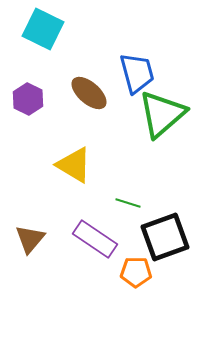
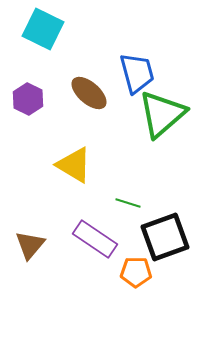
brown triangle: moved 6 px down
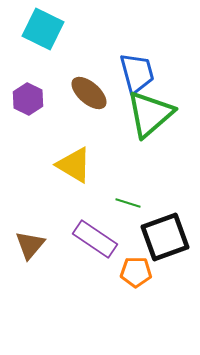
green triangle: moved 12 px left
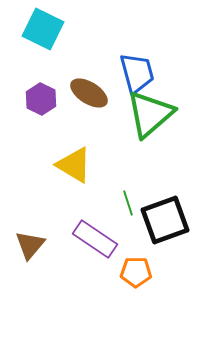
brown ellipse: rotated 9 degrees counterclockwise
purple hexagon: moved 13 px right
green line: rotated 55 degrees clockwise
black square: moved 17 px up
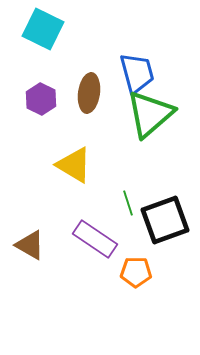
brown ellipse: rotated 66 degrees clockwise
brown triangle: rotated 40 degrees counterclockwise
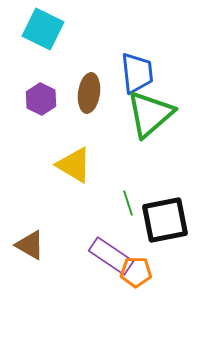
blue trapezoid: rotated 9 degrees clockwise
black square: rotated 9 degrees clockwise
purple rectangle: moved 16 px right, 17 px down
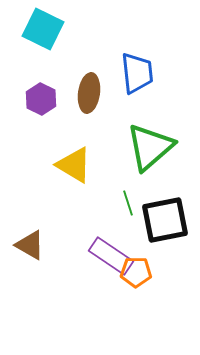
green triangle: moved 33 px down
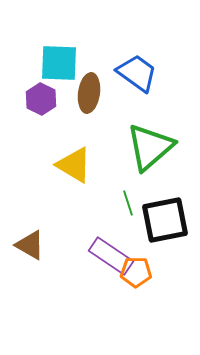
cyan square: moved 16 px right, 34 px down; rotated 24 degrees counterclockwise
blue trapezoid: rotated 48 degrees counterclockwise
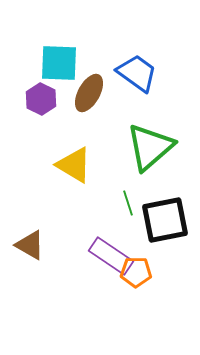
brown ellipse: rotated 21 degrees clockwise
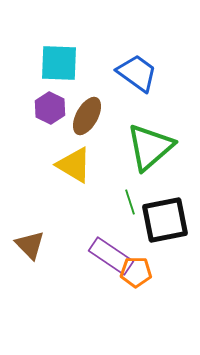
brown ellipse: moved 2 px left, 23 px down
purple hexagon: moved 9 px right, 9 px down
green line: moved 2 px right, 1 px up
brown triangle: rotated 16 degrees clockwise
